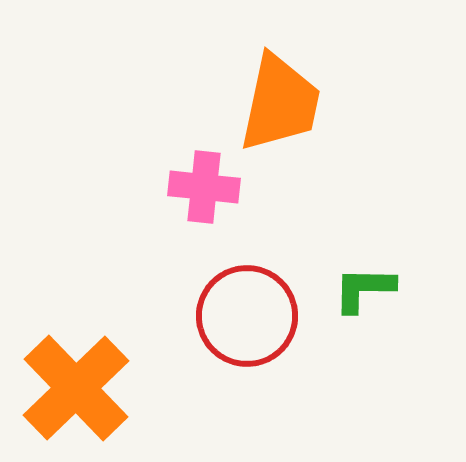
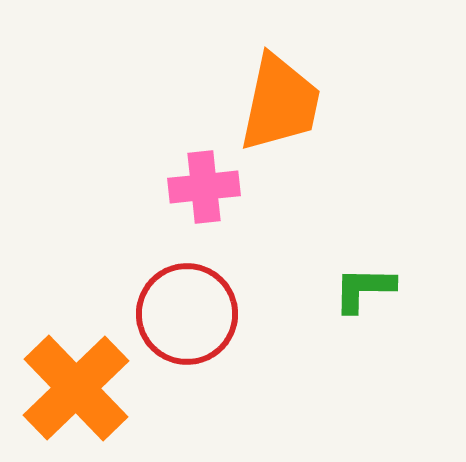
pink cross: rotated 12 degrees counterclockwise
red circle: moved 60 px left, 2 px up
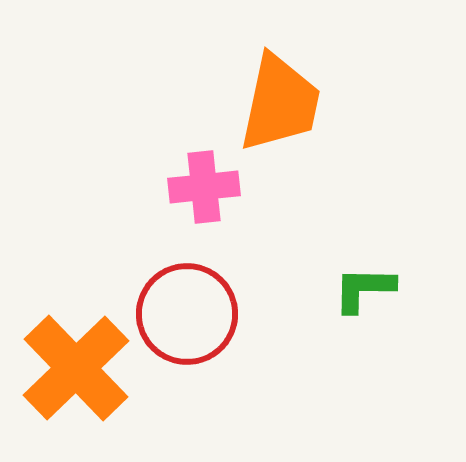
orange cross: moved 20 px up
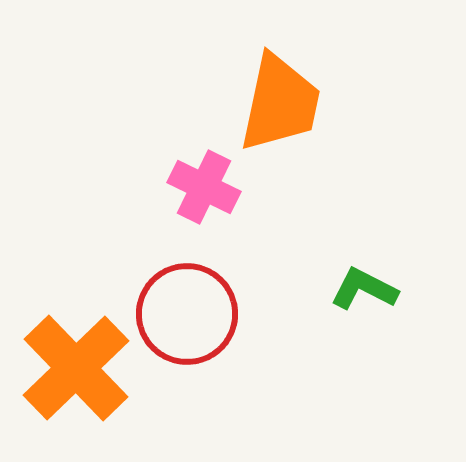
pink cross: rotated 32 degrees clockwise
green L-shape: rotated 26 degrees clockwise
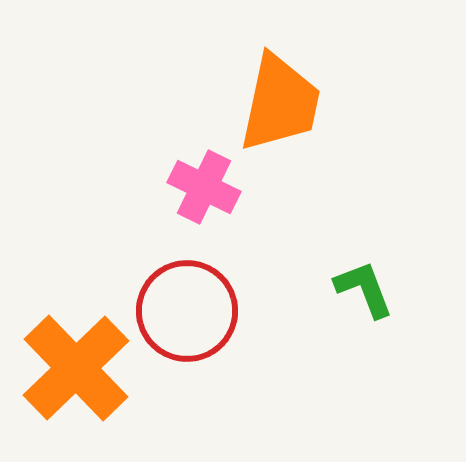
green L-shape: rotated 42 degrees clockwise
red circle: moved 3 px up
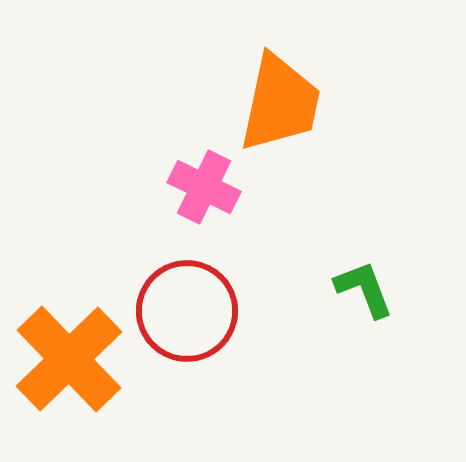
orange cross: moved 7 px left, 9 px up
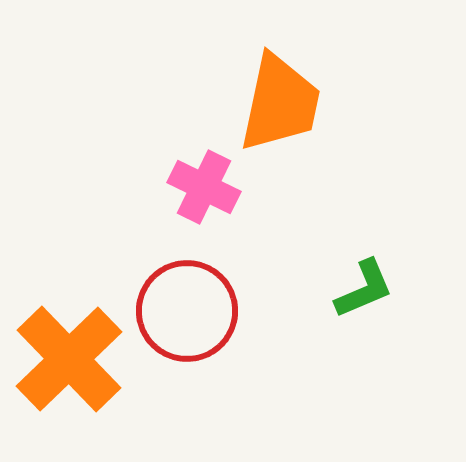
green L-shape: rotated 88 degrees clockwise
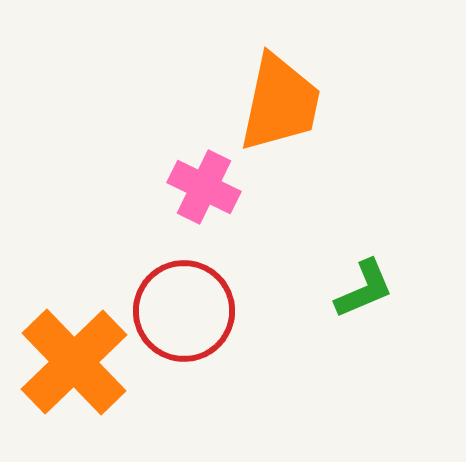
red circle: moved 3 px left
orange cross: moved 5 px right, 3 px down
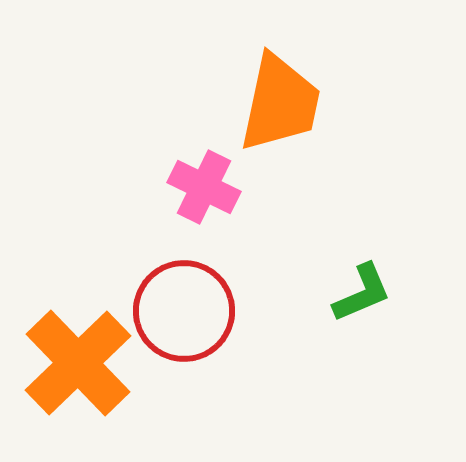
green L-shape: moved 2 px left, 4 px down
orange cross: moved 4 px right, 1 px down
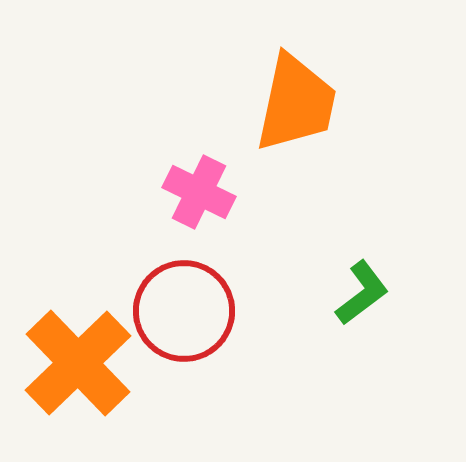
orange trapezoid: moved 16 px right
pink cross: moved 5 px left, 5 px down
green L-shape: rotated 14 degrees counterclockwise
